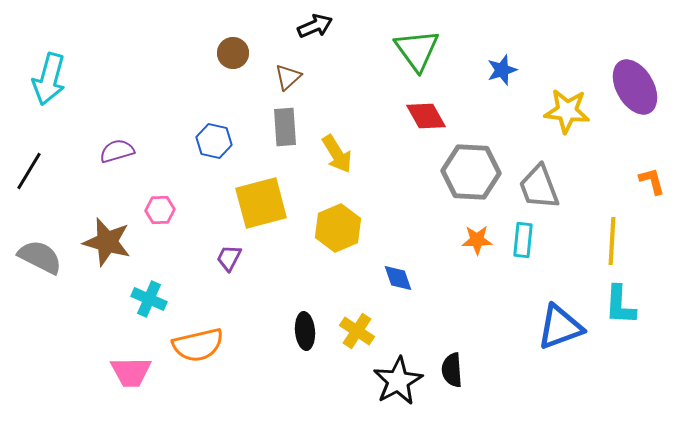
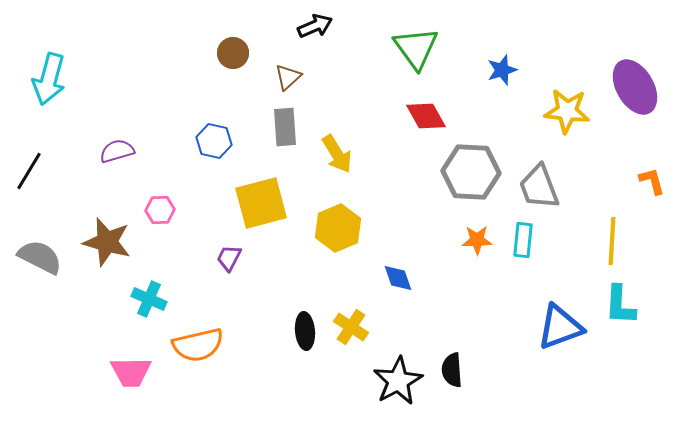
green triangle: moved 1 px left, 2 px up
yellow cross: moved 6 px left, 4 px up
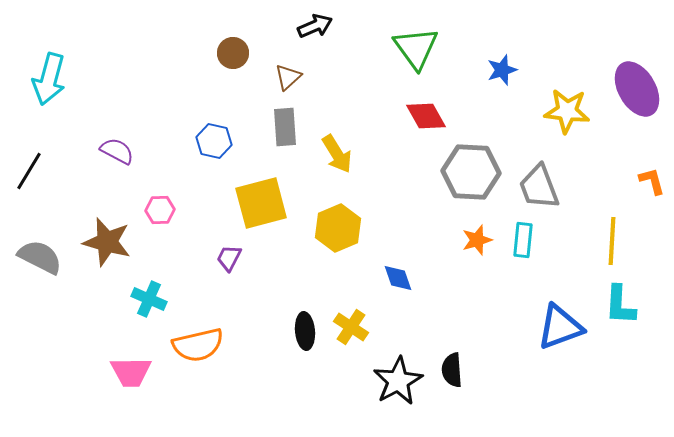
purple ellipse: moved 2 px right, 2 px down
purple semicircle: rotated 44 degrees clockwise
orange star: rotated 16 degrees counterclockwise
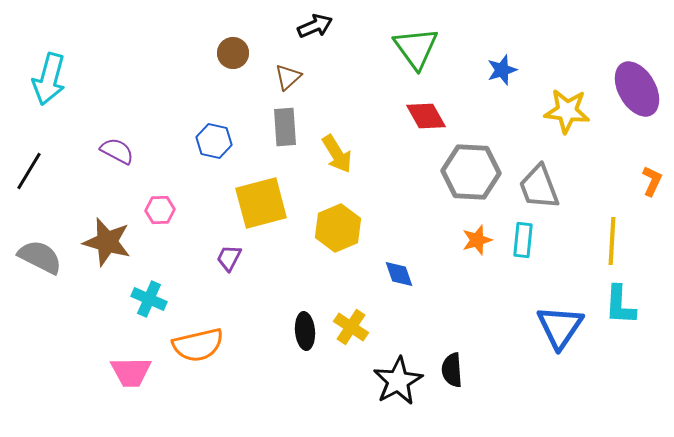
orange L-shape: rotated 40 degrees clockwise
blue diamond: moved 1 px right, 4 px up
blue triangle: rotated 36 degrees counterclockwise
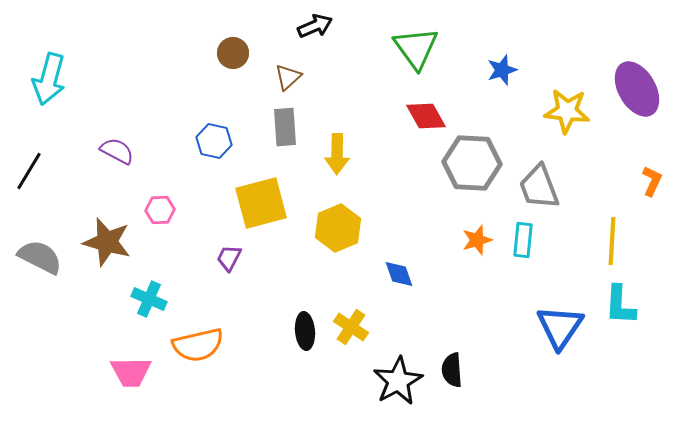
yellow arrow: rotated 33 degrees clockwise
gray hexagon: moved 1 px right, 9 px up
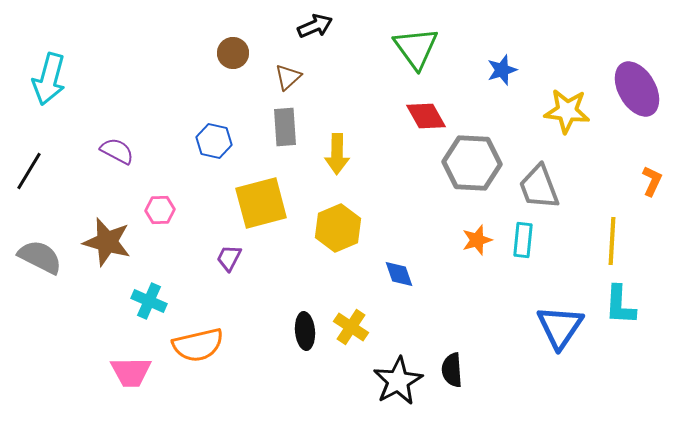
cyan cross: moved 2 px down
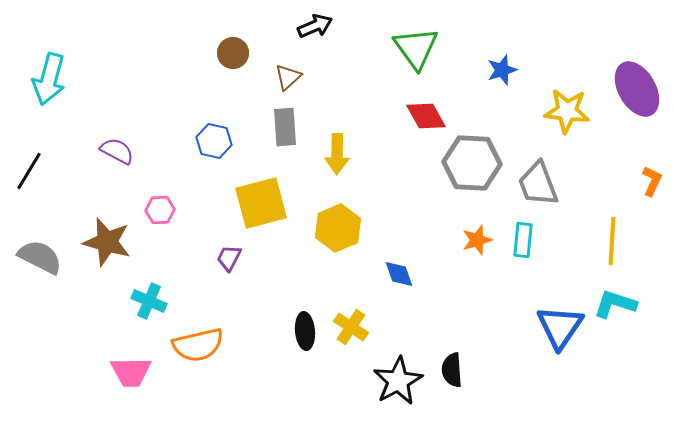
gray trapezoid: moved 1 px left, 3 px up
cyan L-shape: moved 5 px left, 1 px up; rotated 105 degrees clockwise
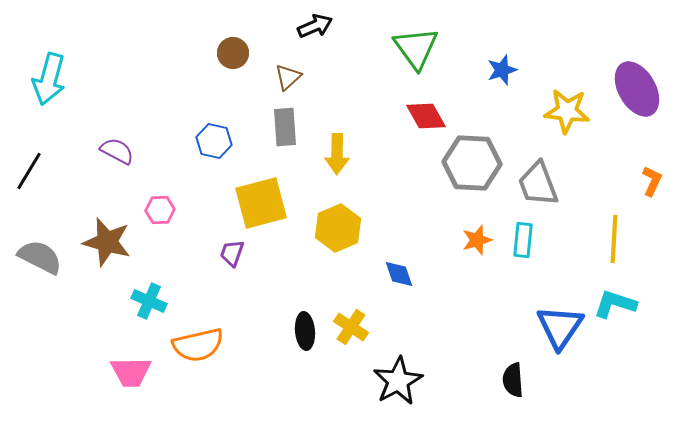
yellow line: moved 2 px right, 2 px up
purple trapezoid: moved 3 px right, 5 px up; rotated 8 degrees counterclockwise
black semicircle: moved 61 px right, 10 px down
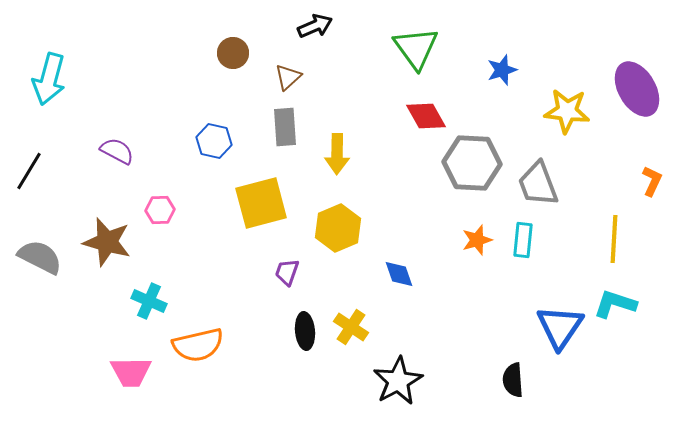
purple trapezoid: moved 55 px right, 19 px down
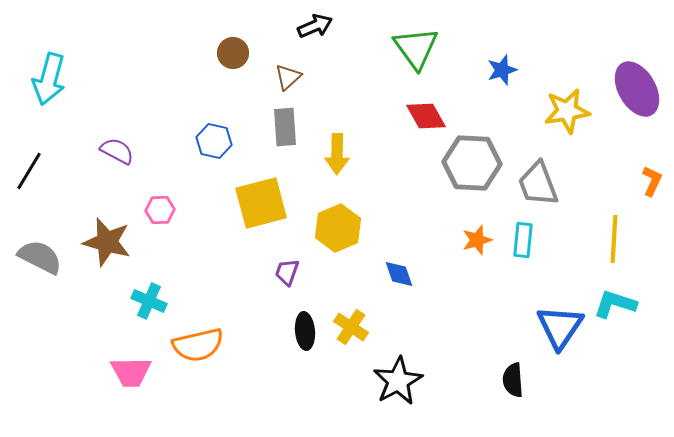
yellow star: rotated 15 degrees counterclockwise
